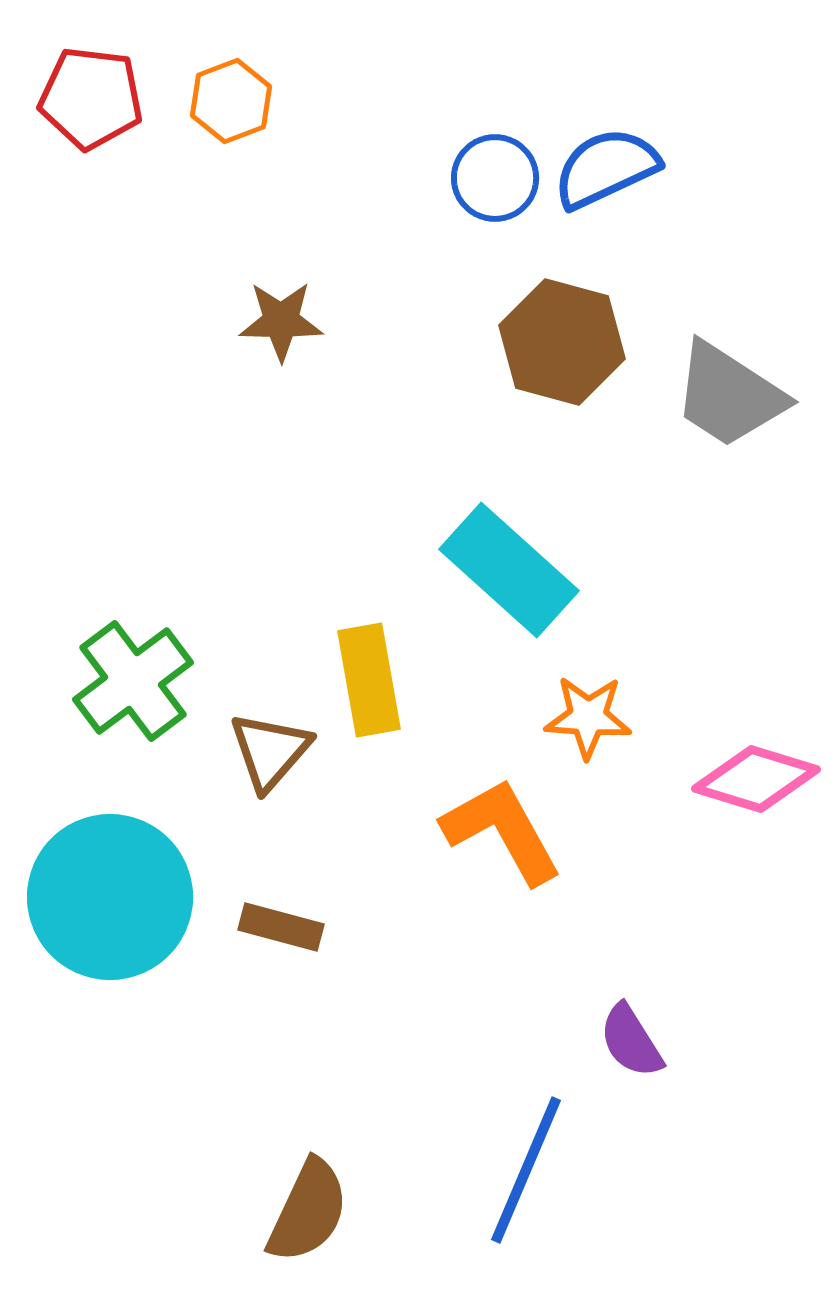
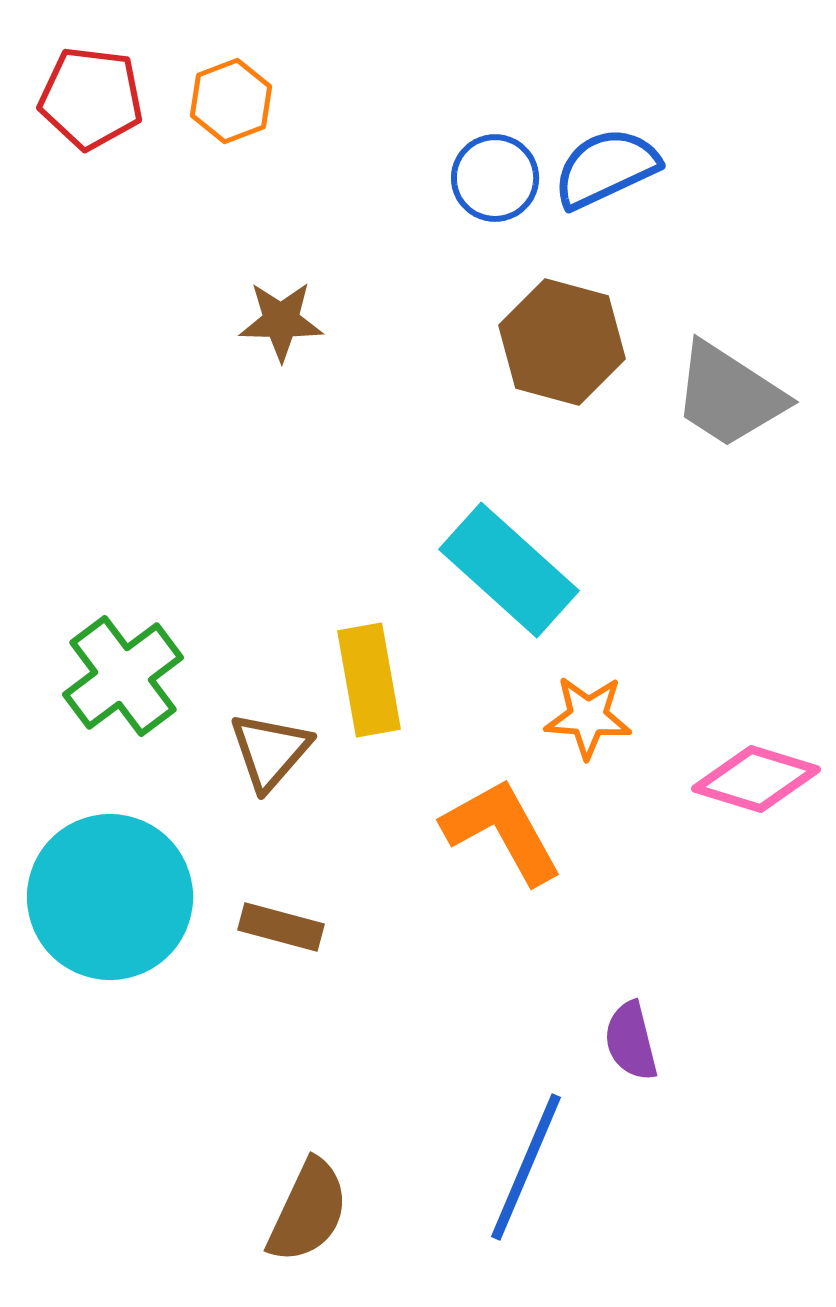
green cross: moved 10 px left, 5 px up
purple semicircle: rotated 18 degrees clockwise
blue line: moved 3 px up
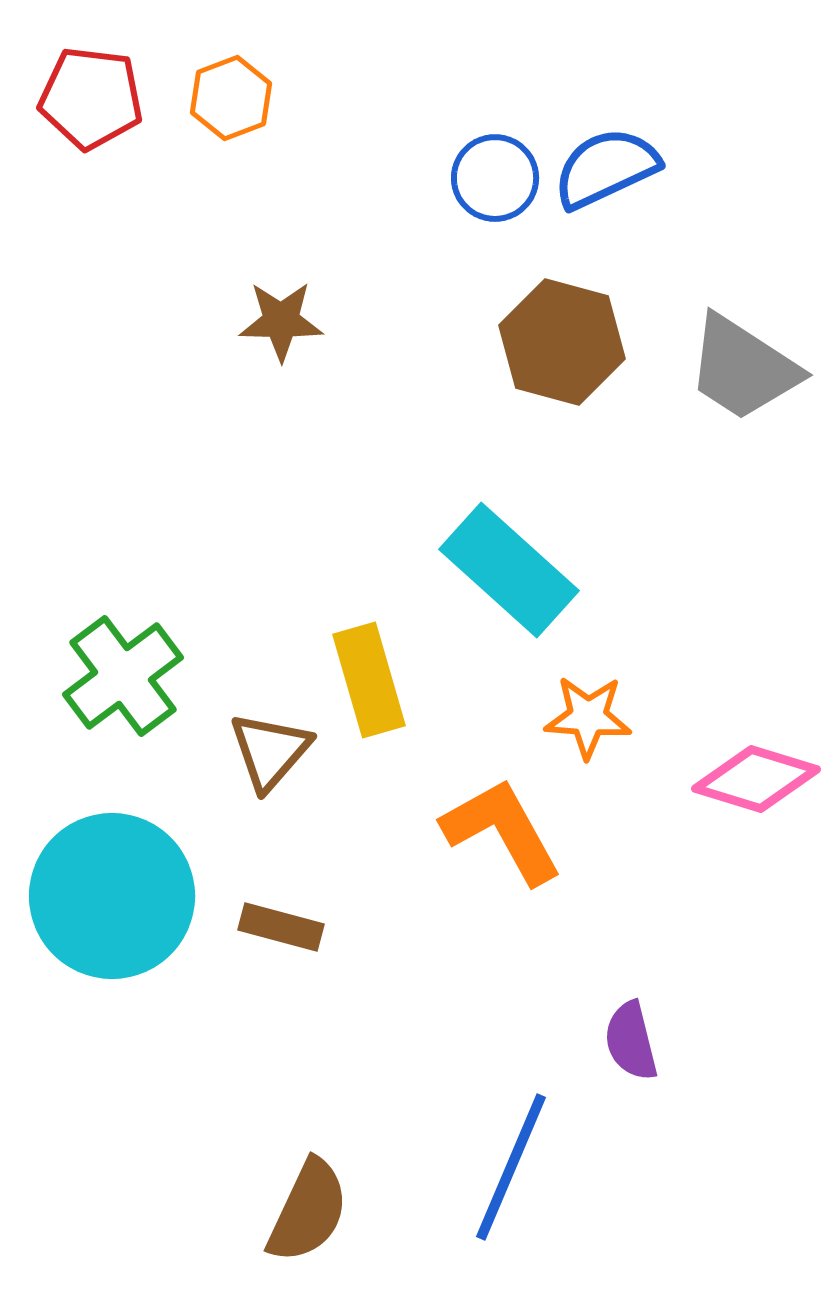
orange hexagon: moved 3 px up
gray trapezoid: moved 14 px right, 27 px up
yellow rectangle: rotated 6 degrees counterclockwise
cyan circle: moved 2 px right, 1 px up
blue line: moved 15 px left
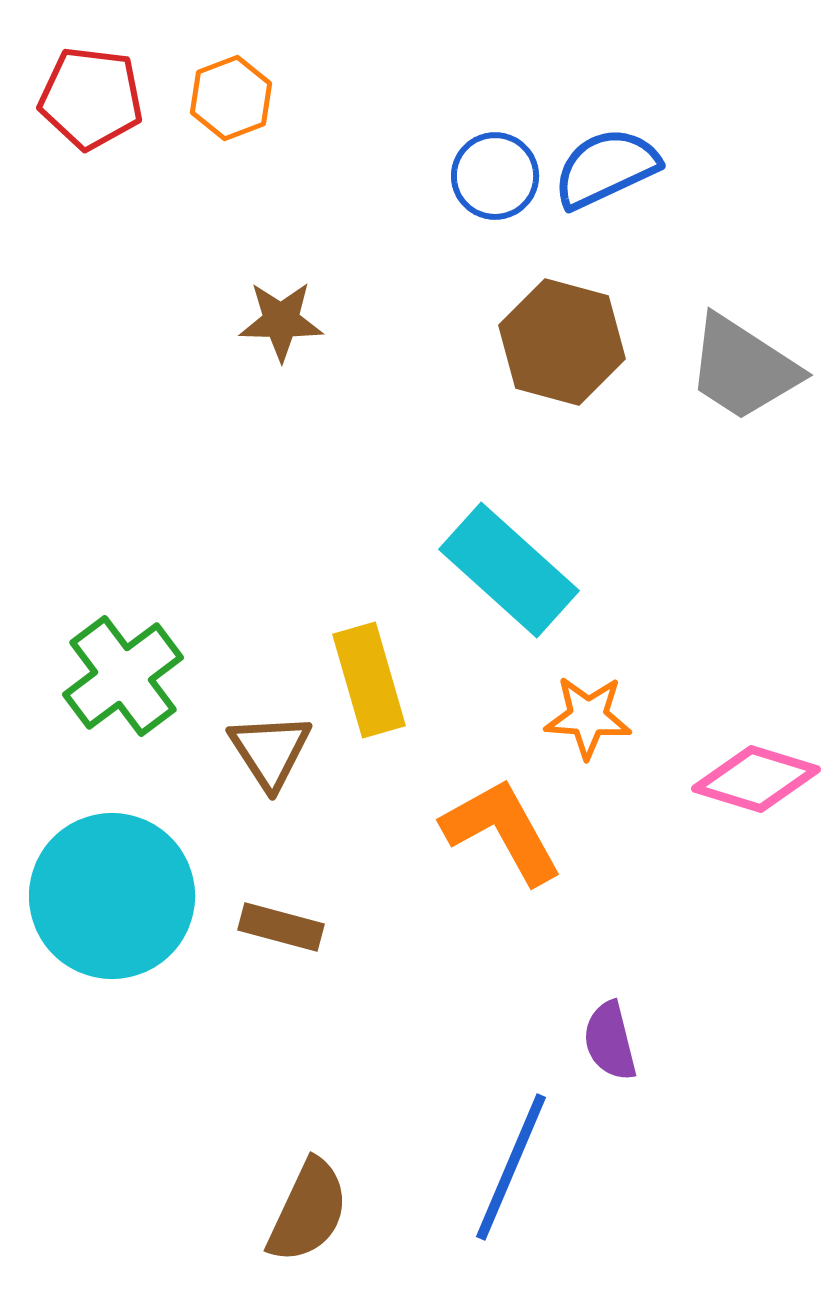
blue circle: moved 2 px up
brown triangle: rotated 14 degrees counterclockwise
purple semicircle: moved 21 px left
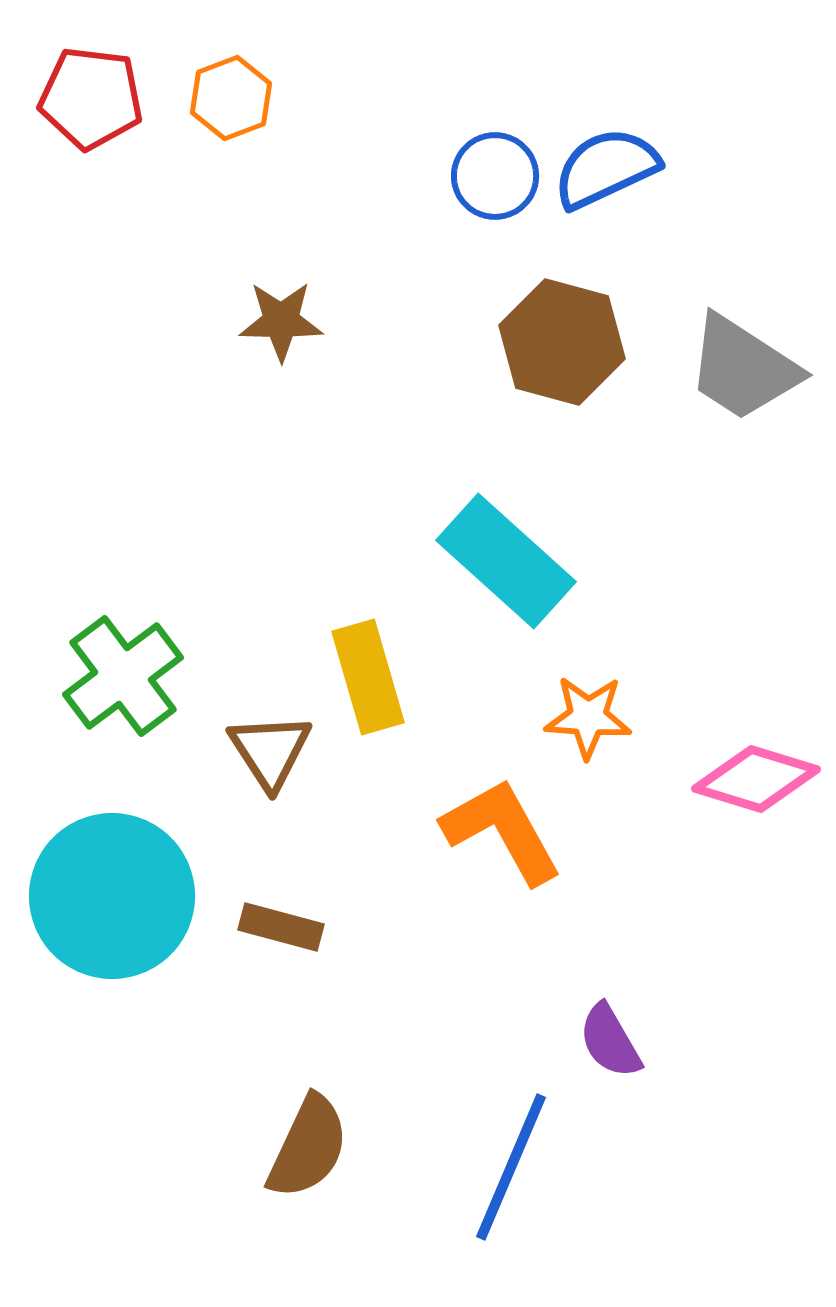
cyan rectangle: moved 3 px left, 9 px up
yellow rectangle: moved 1 px left, 3 px up
purple semicircle: rotated 16 degrees counterclockwise
brown semicircle: moved 64 px up
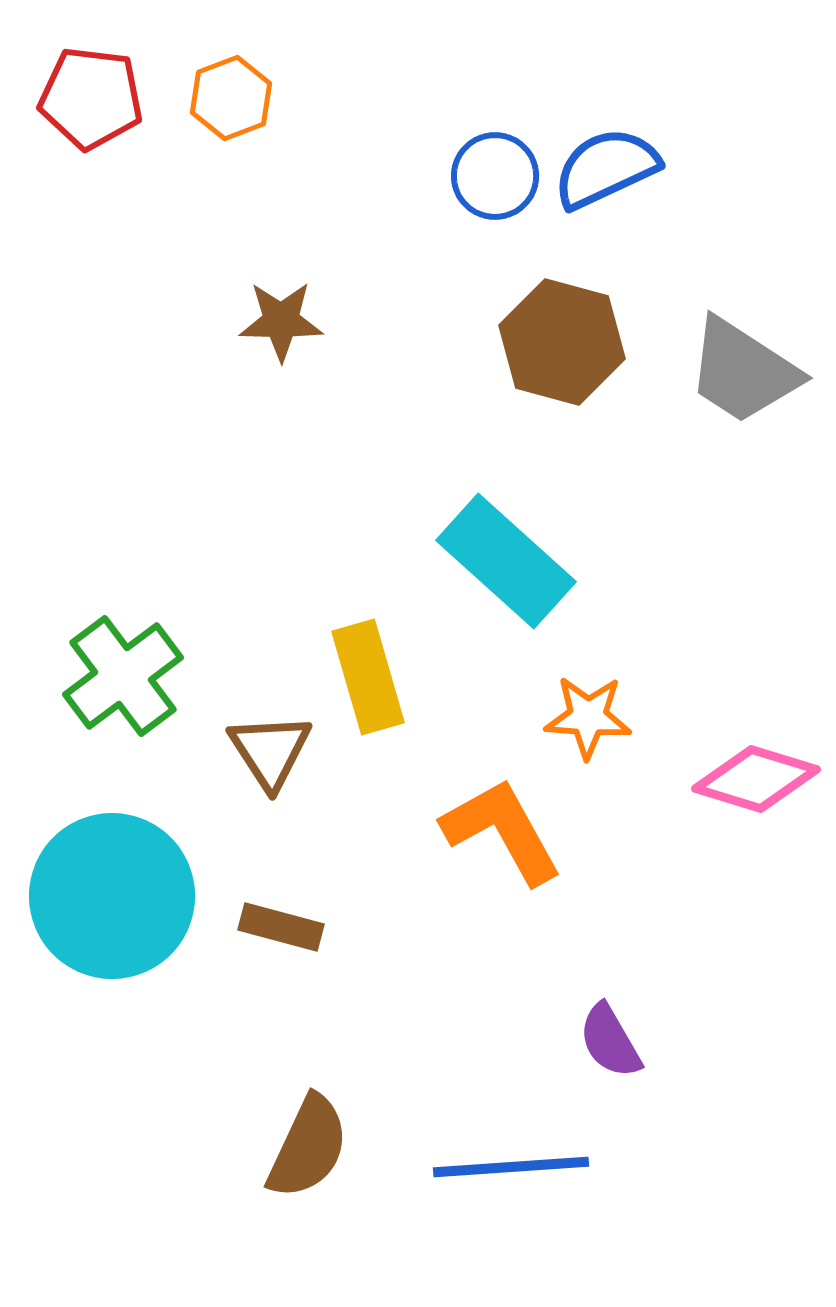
gray trapezoid: moved 3 px down
blue line: rotated 63 degrees clockwise
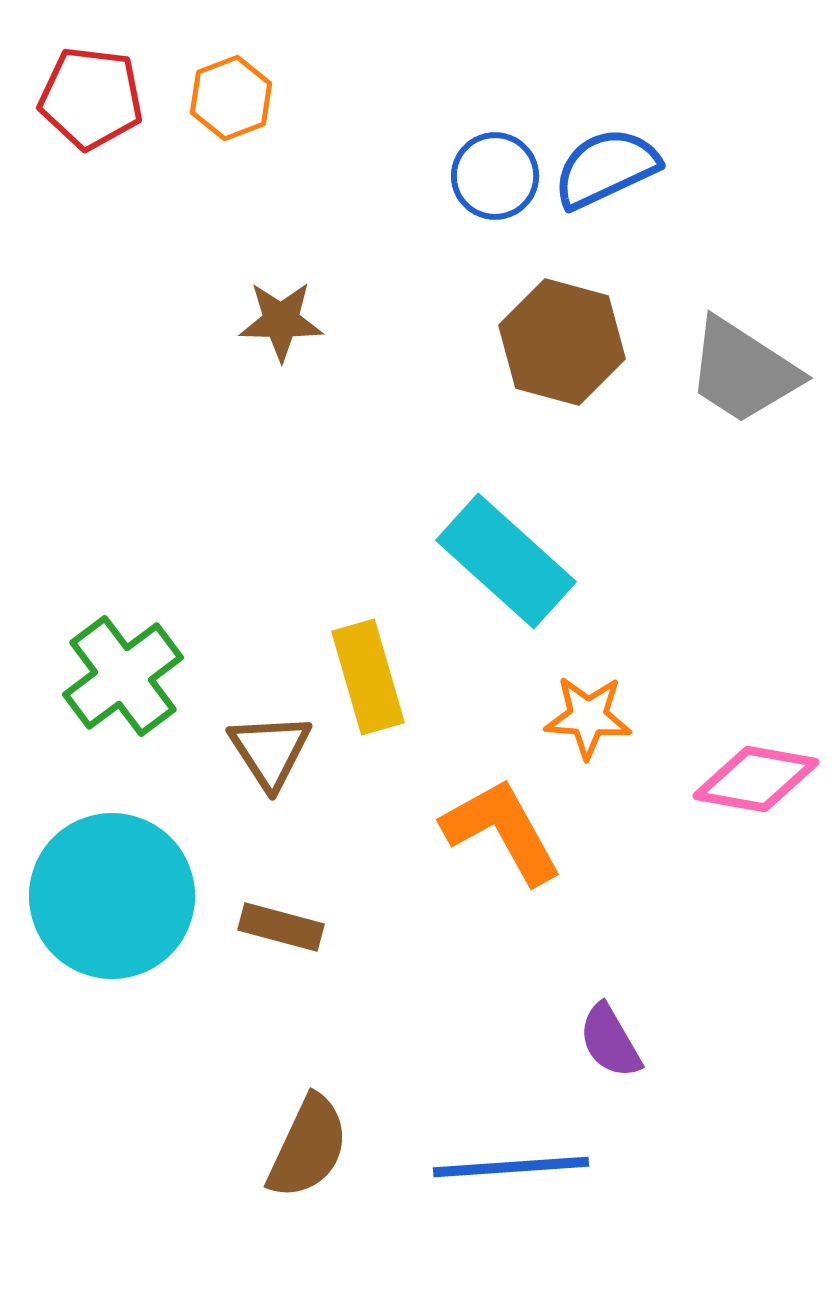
pink diamond: rotated 7 degrees counterclockwise
